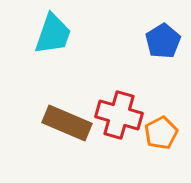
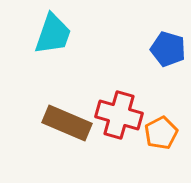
blue pentagon: moved 5 px right, 8 px down; rotated 24 degrees counterclockwise
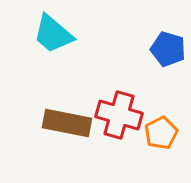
cyan trapezoid: rotated 111 degrees clockwise
brown rectangle: rotated 12 degrees counterclockwise
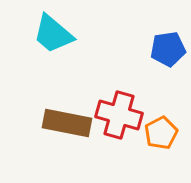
blue pentagon: rotated 24 degrees counterclockwise
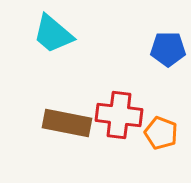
blue pentagon: rotated 8 degrees clockwise
red cross: rotated 9 degrees counterclockwise
orange pentagon: rotated 24 degrees counterclockwise
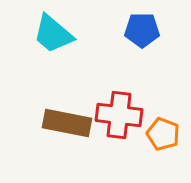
blue pentagon: moved 26 px left, 19 px up
orange pentagon: moved 2 px right, 1 px down
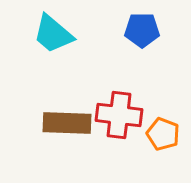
brown rectangle: rotated 9 degrees counterclockwise
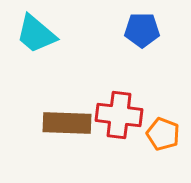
cyan trapezoid: moved 17 px left
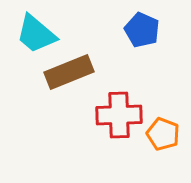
blue pentagon: rotated 24 degrees clockwise
red cross: rotated 9 degrees counterclockwise
brown rectangle: moved 2 px right, 51 px up; rotated 24 degrees counterclockwise
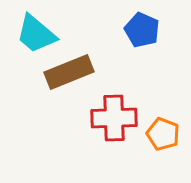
red cross: moved 5 px left, 3 px down
